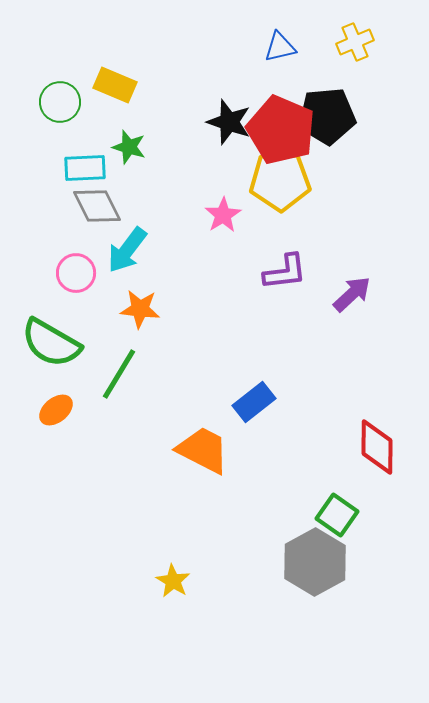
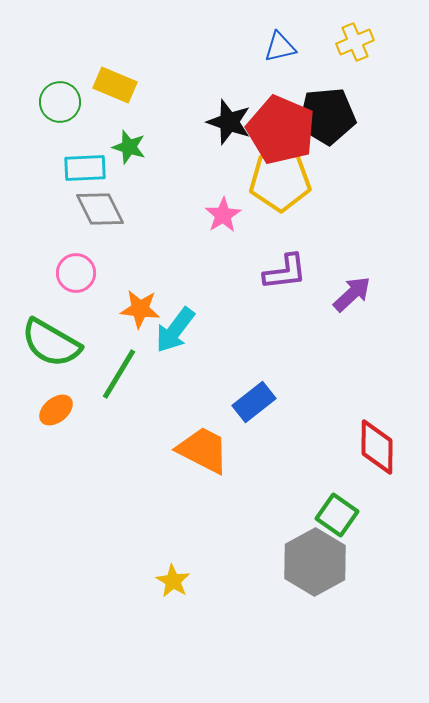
gray diamond: moved 3 px right, 3 px down
cyan arrow: moved 48 px right, 80 px down
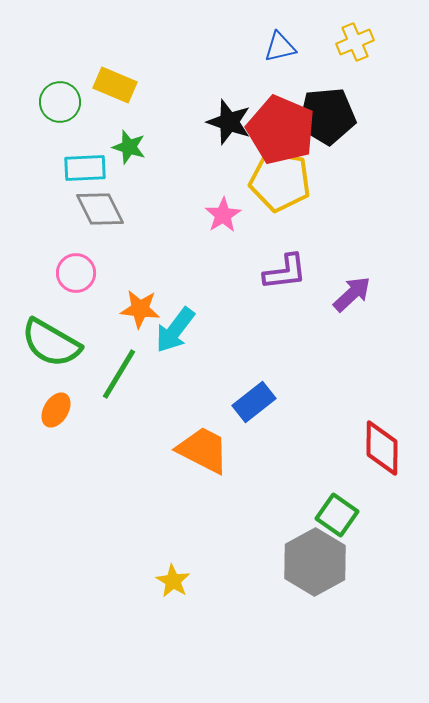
yellow pentagon: rotated 12 degrees clockwise
orange ellipse: rotated 20 degrees counterclockwise
red diamond: moved 5 px right, 1 px down
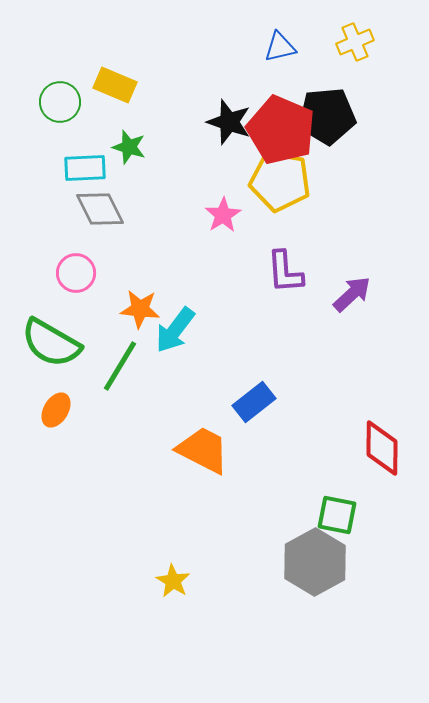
purple L-shape: rotated 93 degrees clockwise
green line: moved 1 px right, 8 px up
green square: rotated 24 degrees counterclockwise
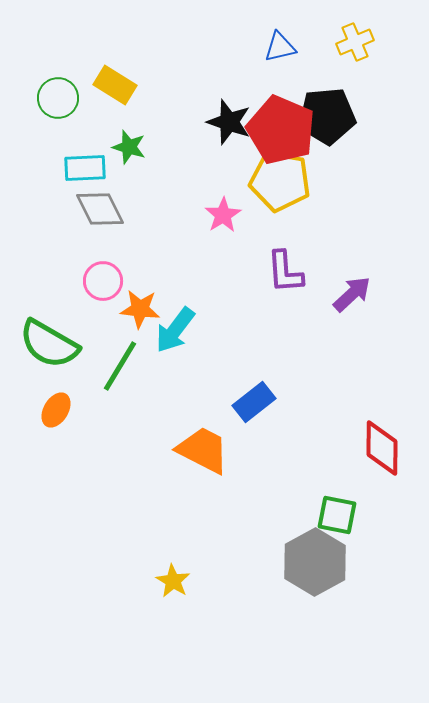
yellow rectangle: rotated 9 degrees clockwise
green circle: moved 2 px left, 4 px up
pink circle: moved 27 px right, 8 px down
green semicircle: moved 2 px left, 1 px down
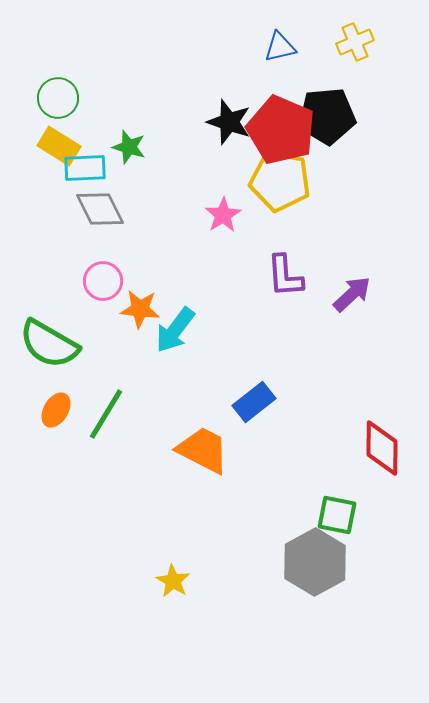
yellow rectangle: moved 56 px left, 61 px down
purple L-shape: moved 4 px down
green line: moved 14 px left, 48 px down
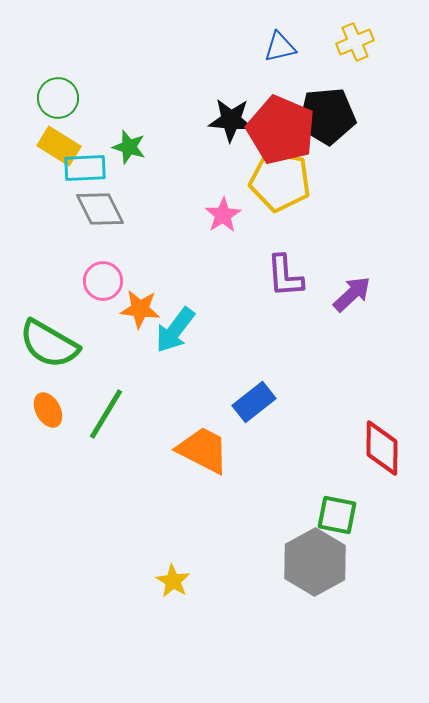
black star: moved 2 px right, 2 px up; rotated 15 degrees counterclockwise
orange ellipse: moved 8 px left; rotated 60 degrees counterclockwise
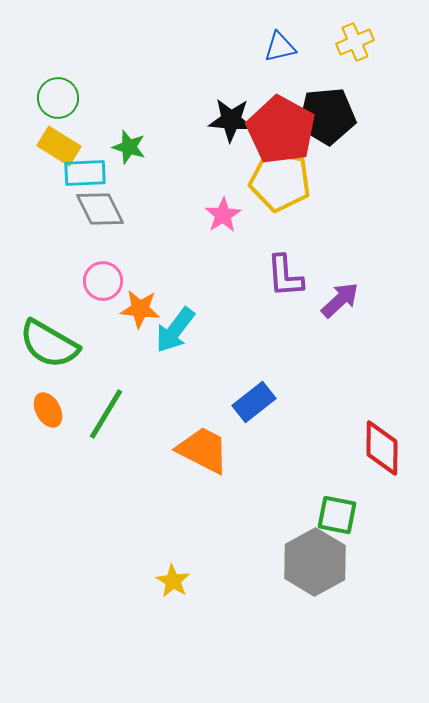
red pentagon: rotated 6 degrees clockwise
cyan rectangle: moved 5 px down
purple arrow: moved 12 px left, 6 px down
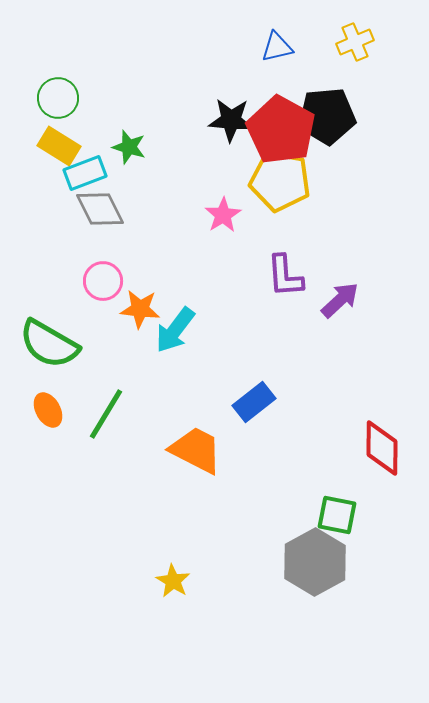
blue triangle: moved 3 px left
cyan rectangle: rotated 18 degrees counterclockwise
orange trapezoid: moved 7 px left
